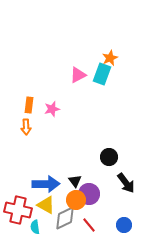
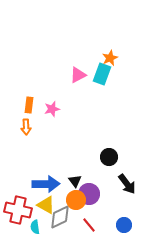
black arrow: moved 1 px right, 1 px down
gray diamond: moved 5 px left, 1 px up
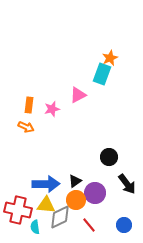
pink triangle: moved 20 px down
orange arrow: rotated 63 degrees counterclockwise
black triangle: rotated 32 degrees clockwise
purple circle: moved 6 px right, 1 px up
yellow triangle: rotated 24 degrees counterclockwise
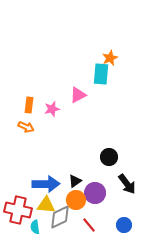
cyan rectangle: moved 1 px left; rotated 15 degrees counterclockwise
